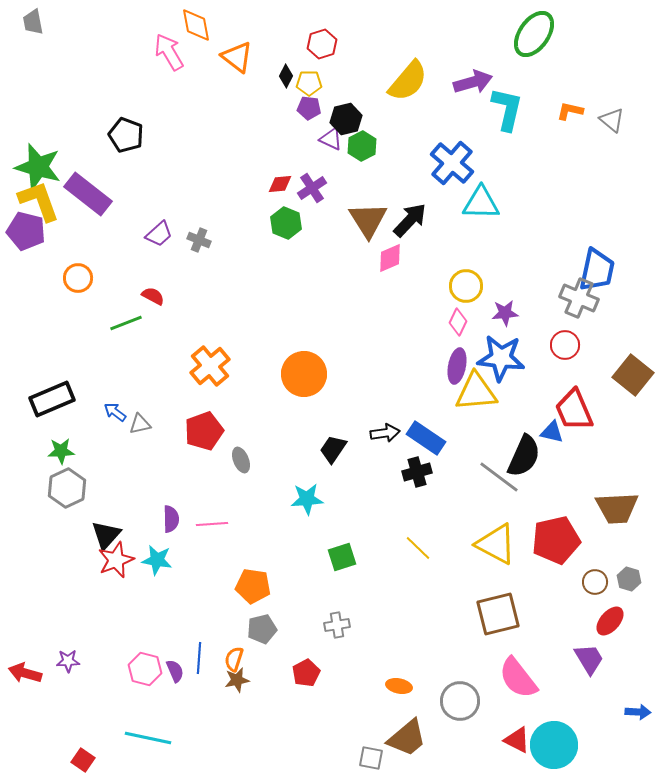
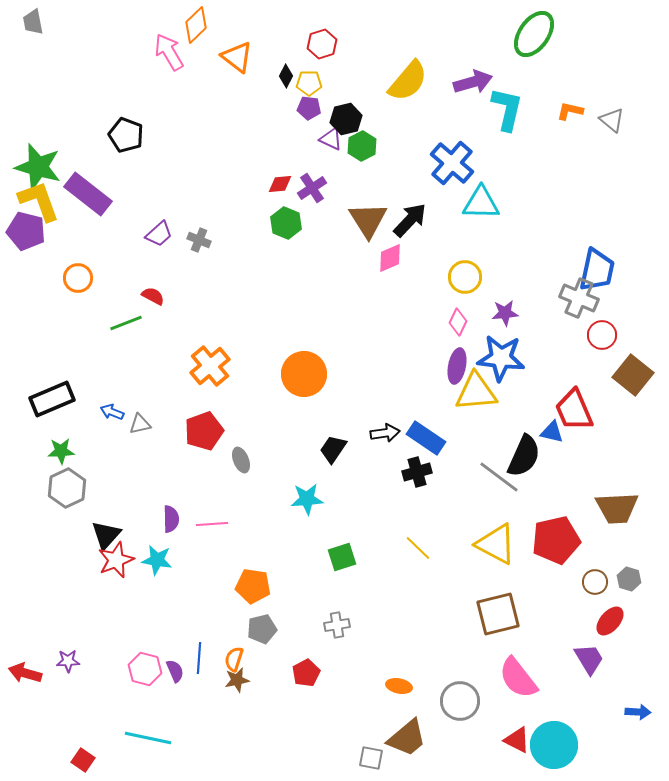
orange diamond at (196, 25): rotated 57 degrees clockwise
yellow circle at (466, 286): moved 1 px left, 9 px up
red circle at (565, 345): moved 37 px right, 10 px up
blue arrow at (115, 412): moved 3 px left; rotated 15 degrees counterclockwise
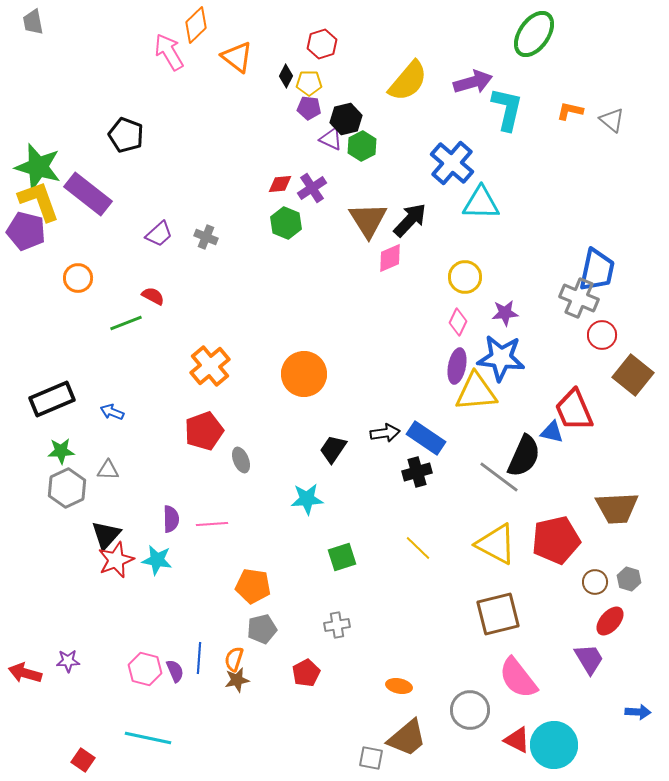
gray cross at (199, 240): moved 7 px right, 3 px up
gray triangle at (140, 424): moved 32 px left, 46 px down; rotated 15 degrees clockwise
gray circle at (460, 701): moved 10 px right, 9 px down
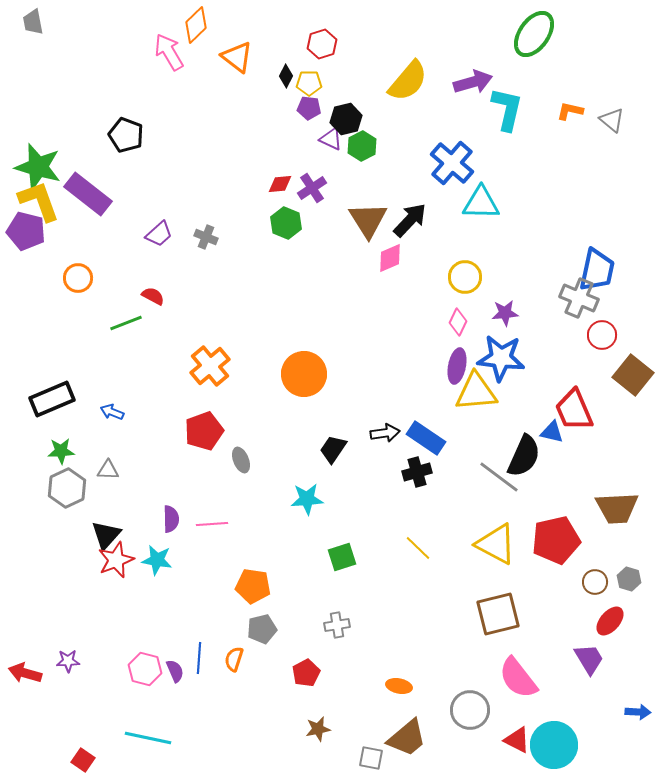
brown star at (237, 680): moved 81 px right, 49 px down
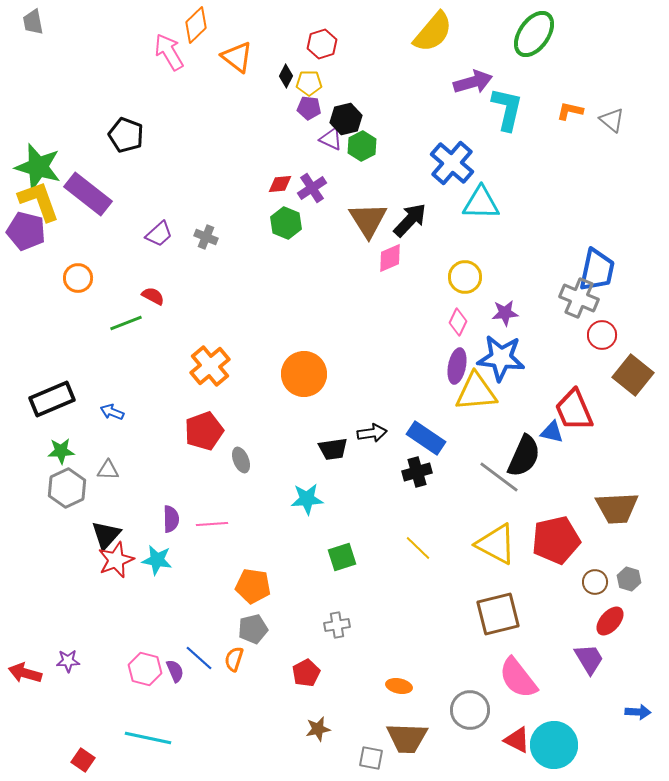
yellow semicircle at (408, 81): moved 25 px right, 49 px up
black arrow at (385, 433): moved 13 px left
black trapezoid at (333, 449): rotated 132 degrees counterclockwise
gray pentagon at (262, 629): moved 9 px left
blue line at (199, 658): rotated 52 degrees counterclockwise
brown trapezoid at (407, 738): rotated 42 degrees clockwise
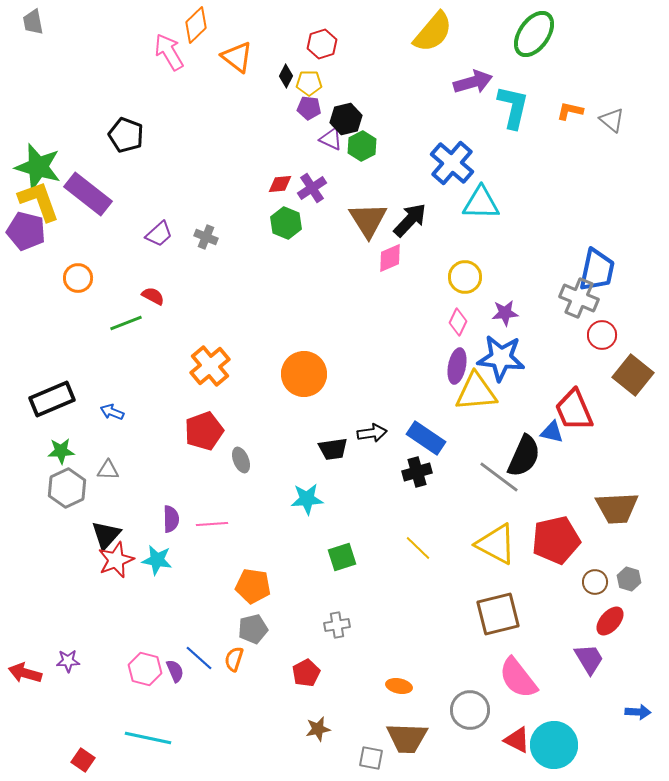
cyan L-shape at (507, 109): moved 6 px right, 2 px up
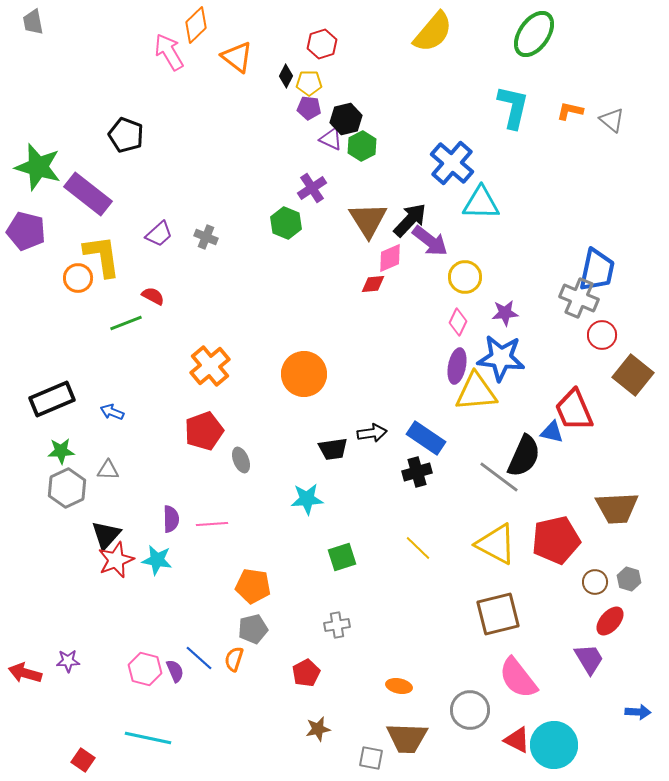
purple arrow at (473, 82): moved 43 px left, 159 px down; rotated 54 degrees clockwise
red diamond at (280, 184): moved 93 px right, 100 px down
yellow L-shape at (39, 201): moved 63 px right, 55 px down; rotated 12 degrees clockwise
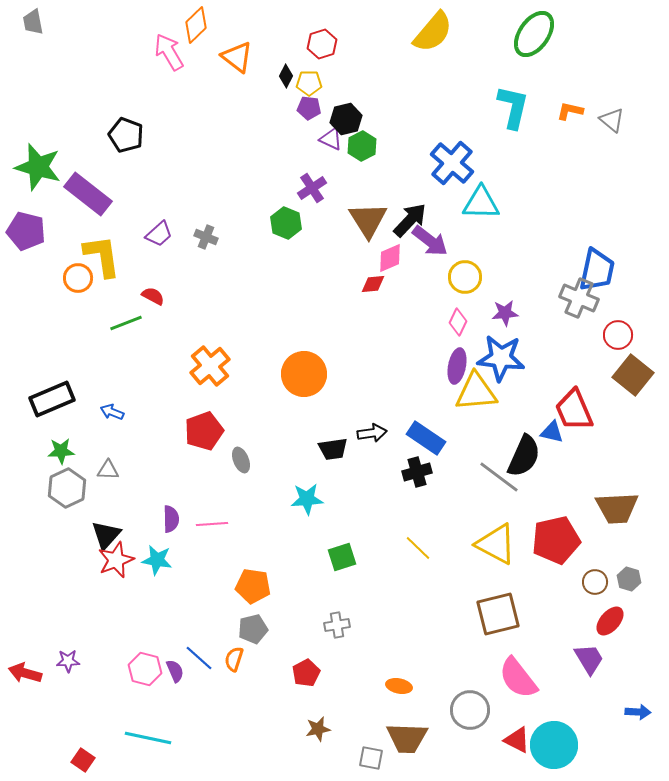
red circle at (602, 335): moved 16 px right
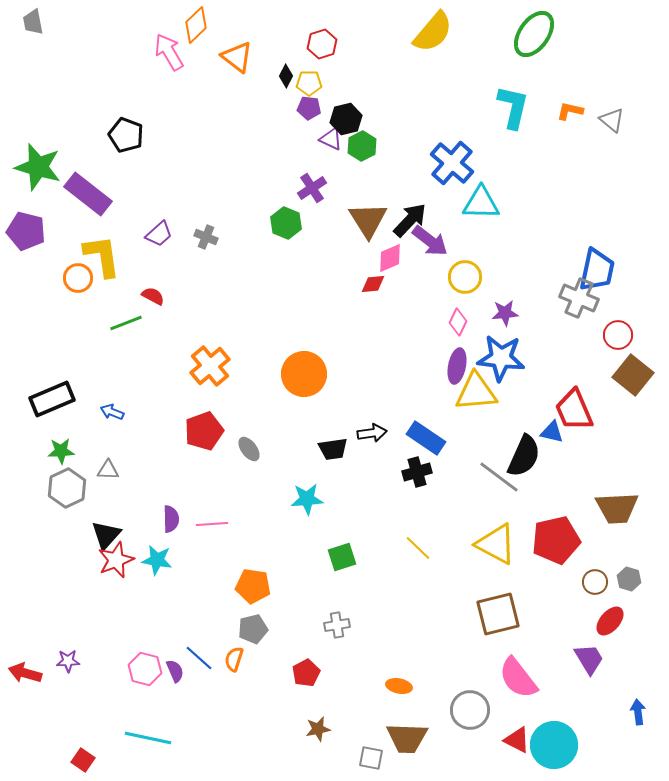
gray ellipse at (241, 460): moved 8 px right, 11 px up; rotated 15 degrees counterclockwise
blue arrow at (638, 712): rotated 100 degrees counterclockwise
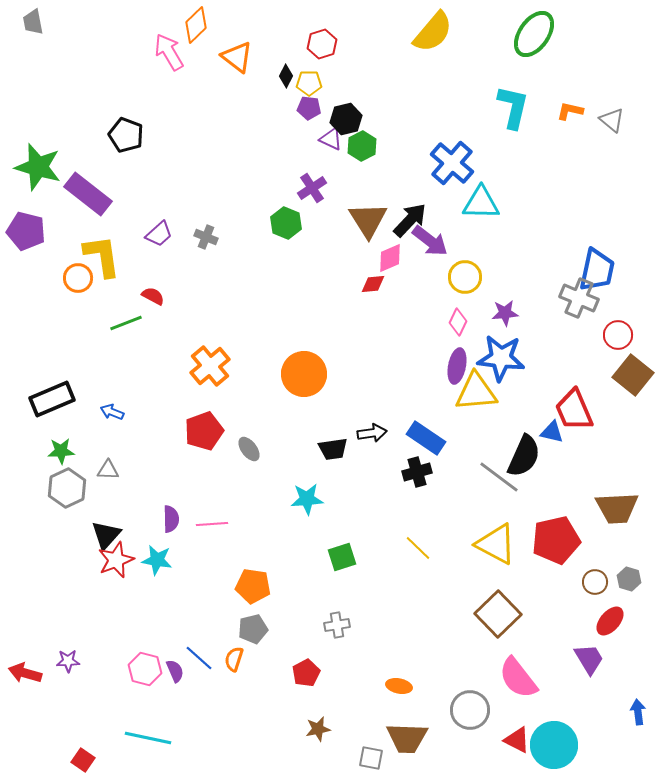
brown square at (498, 614): rotated 30 degrees counterclockwise
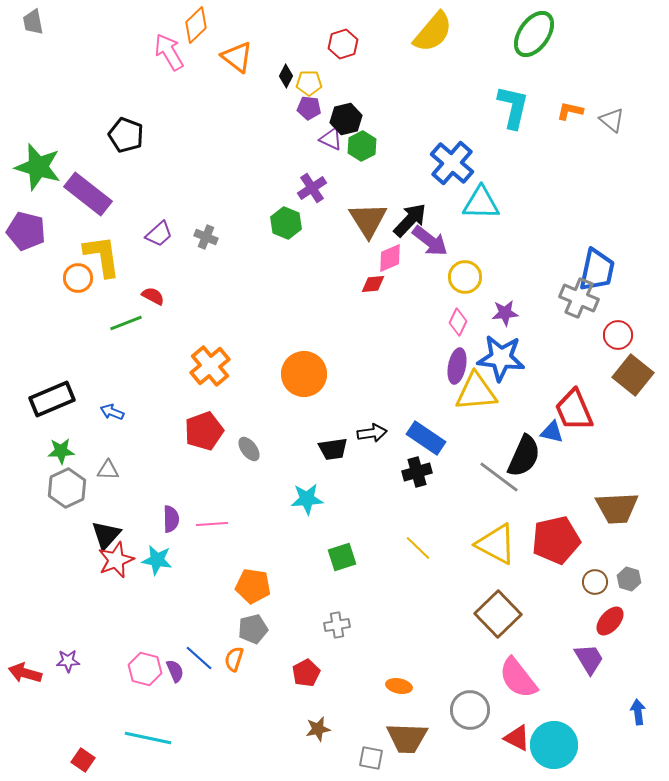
red hexagon at (322, 44): moved 21 px right
red triangle at (517, 740): moved 2 px up
